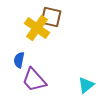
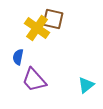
brown square: moved 2 px right, 2 px down
blue semicircle: moved 1 px left, 3 px up
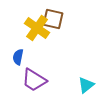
purple trapezoid: rotated 16 degrees counterclockwise
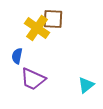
brown square: rotated 10 degrees counterclockwise
blue semicircle: moved 1 px left, 1 px up
purple trapezoid: moved 1 px left, 1 px up; rotated 8 degrees counterclockwise
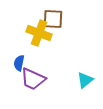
yellow cross: moved 2 px right, 5 px down; rotated 15 degrees counterclockwise
blue semicircle: moved 2 px right, 7 px down
cyan triangle: moved 1 px left, 5 px up
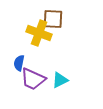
cyan triangle: moved 25 px left; rotated 12 degrees clockwise
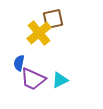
brown square: rotated 15 degrees counterclockwise
yellow cross: rotated 30 degrees clockwise
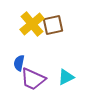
brown square: moved 6 px down
yellow cross: moved 7 px left, 9 px up
cyan triangle: moved 6 px right, 3 px up
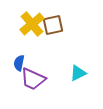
cyan triangle: moved 12 px right, 4 px up
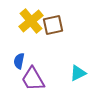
yellow cross: moved 1 px left, 3 px up
blue semicircle: moved 2 px up
purple trapezoid: rotated 36 degrees clockwise
